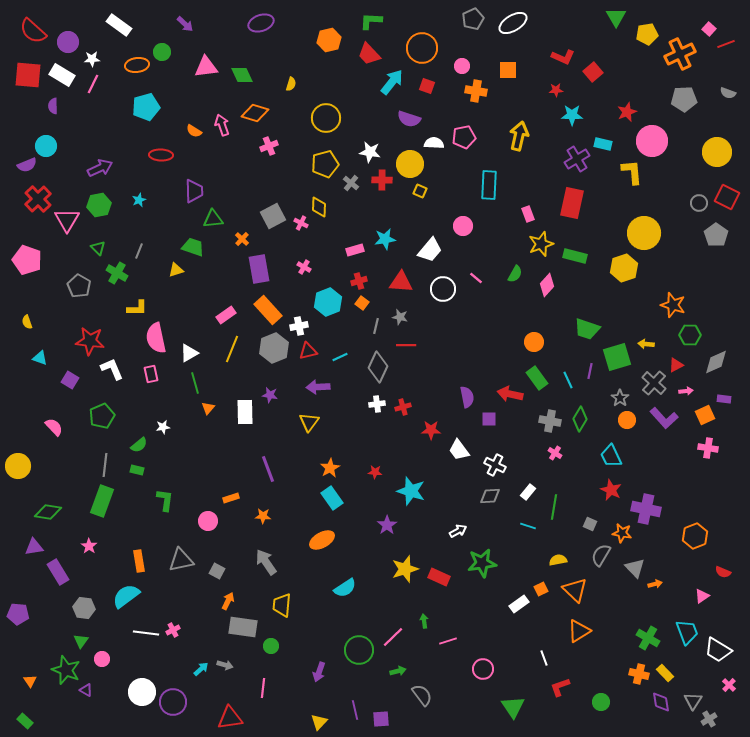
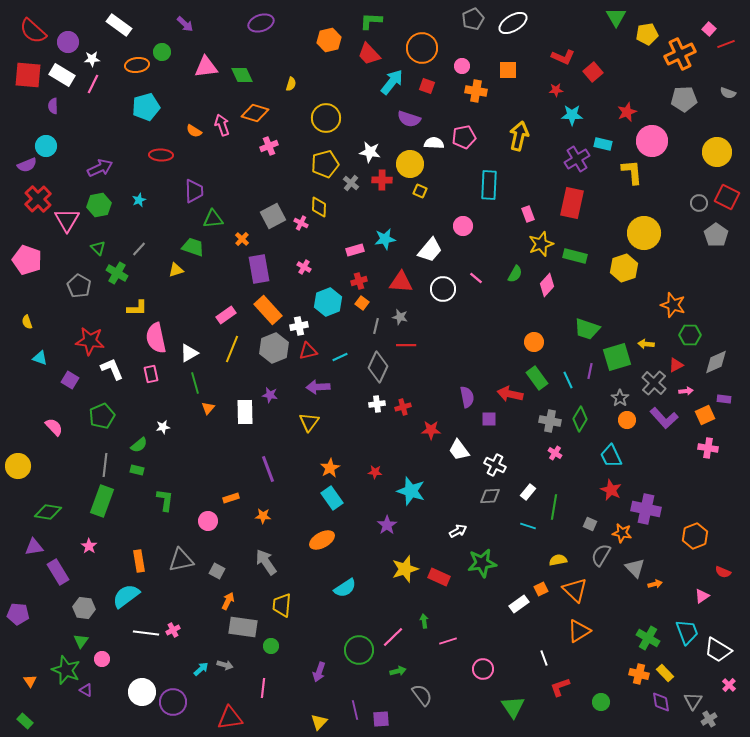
gray line at (139, 251): moved 2 px up; rotated 21 degrees clockwise
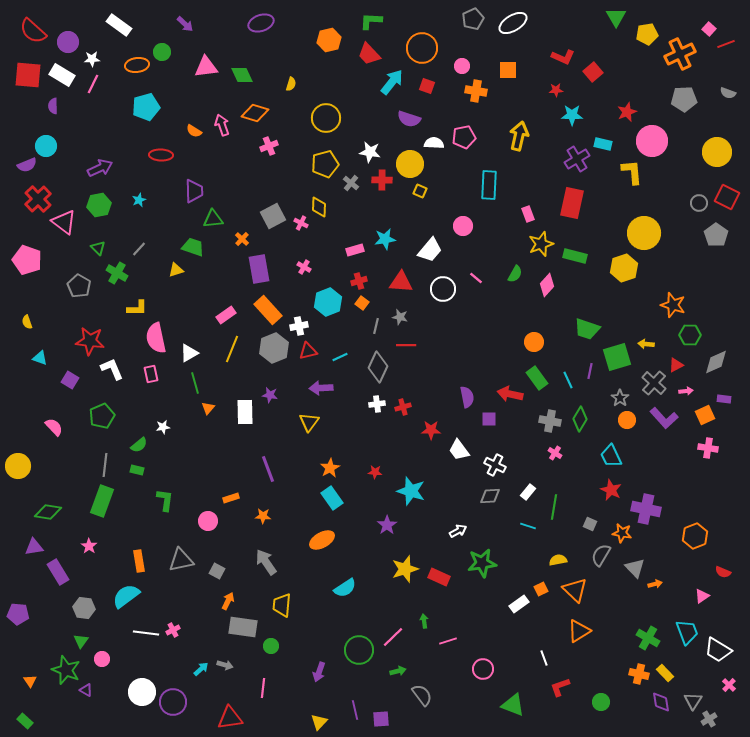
pink triangle at (67, 220): moved 3 px left, 2 px down; rotated 24 degrees counterclockwise
purple arrow at (318, 387): moved 3 px right, 1 px down
green triangle at (513, 707): moved 2 px up; rotated 35 degrees counterclockwise
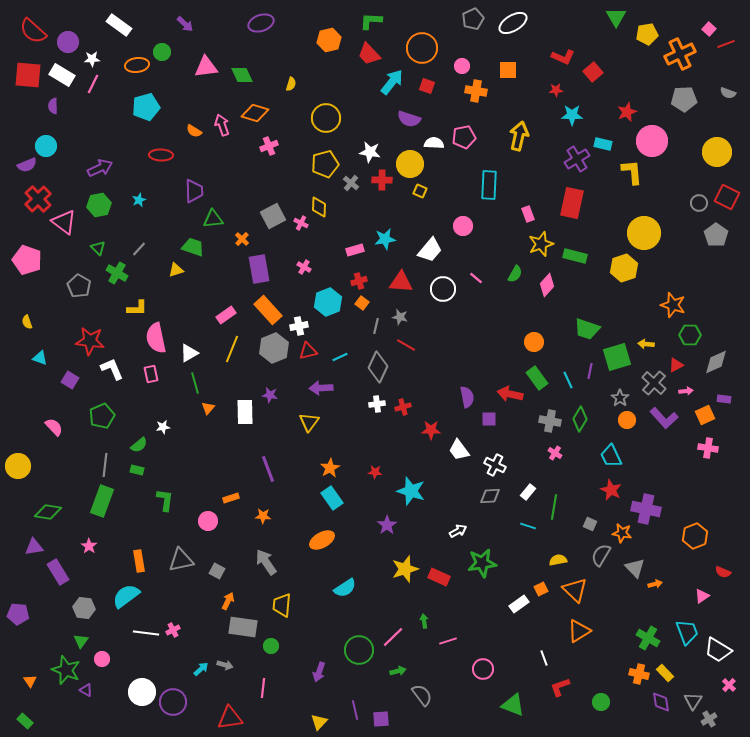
red line at (406, 345): rotated 30 degrees clockwise
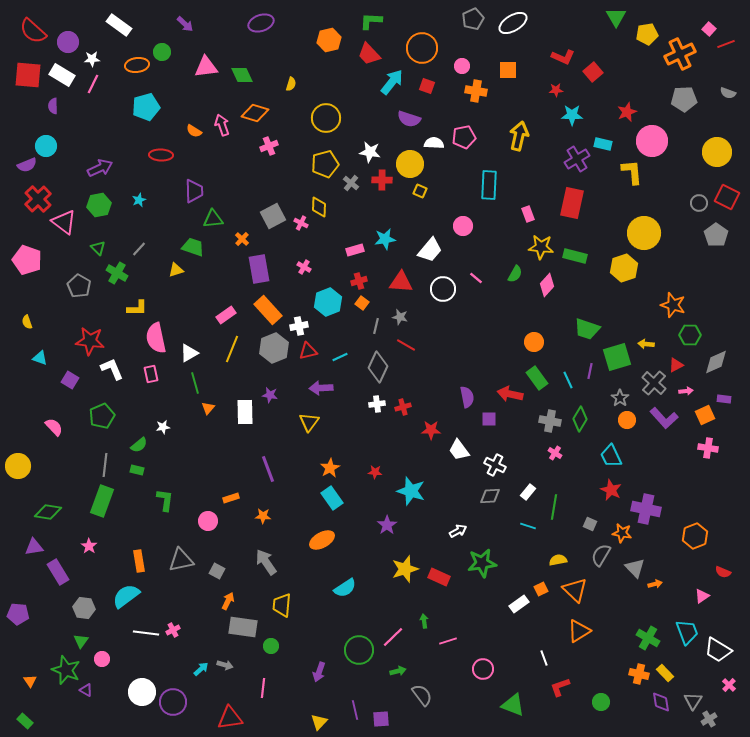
yellow star at (541, 244): moved 3 px down; rotated 25 degrees clockwise
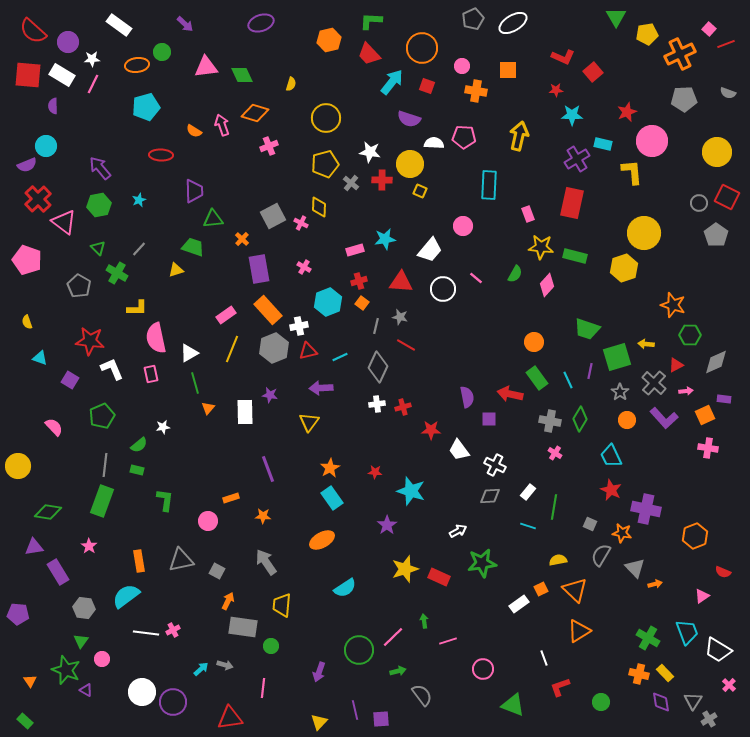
pink pentagon at (464, 137): rotated 15 degrees clockwise
purple arrow at (100, 168): rotated 105 degrees counterclockwise
gray star at (620, 398): moved 6 px up
